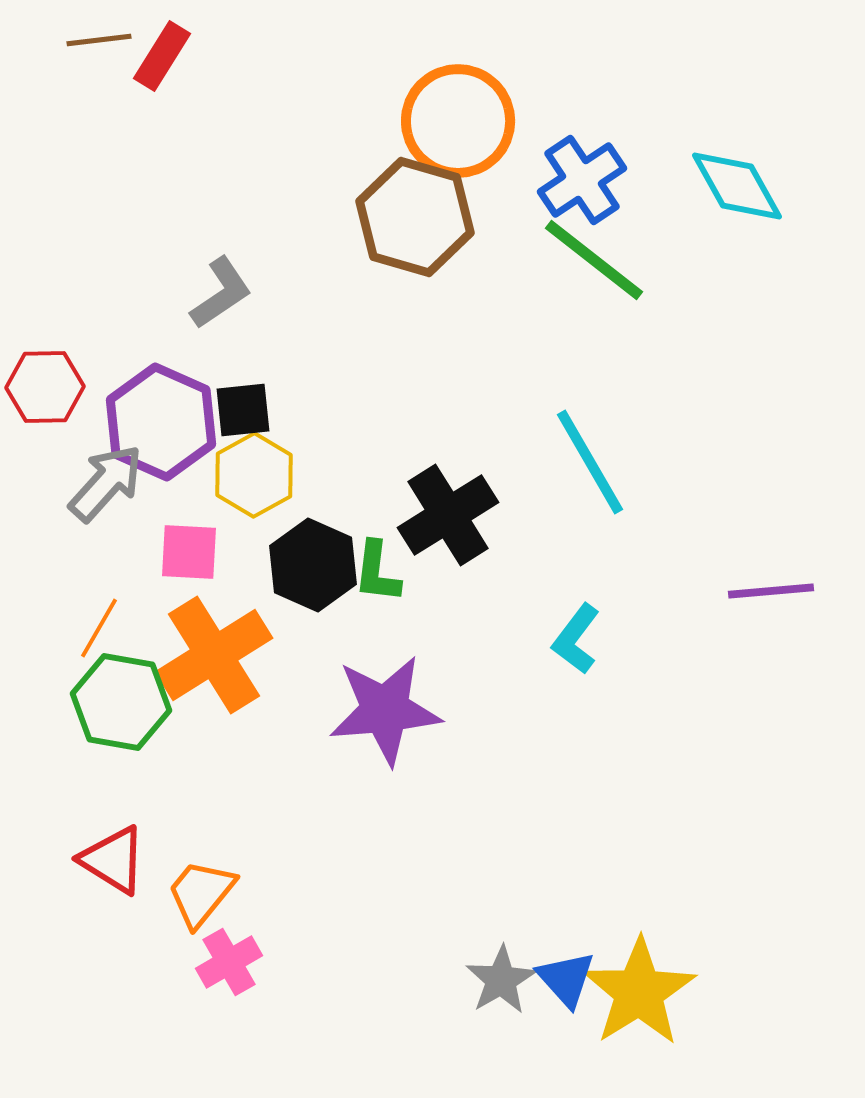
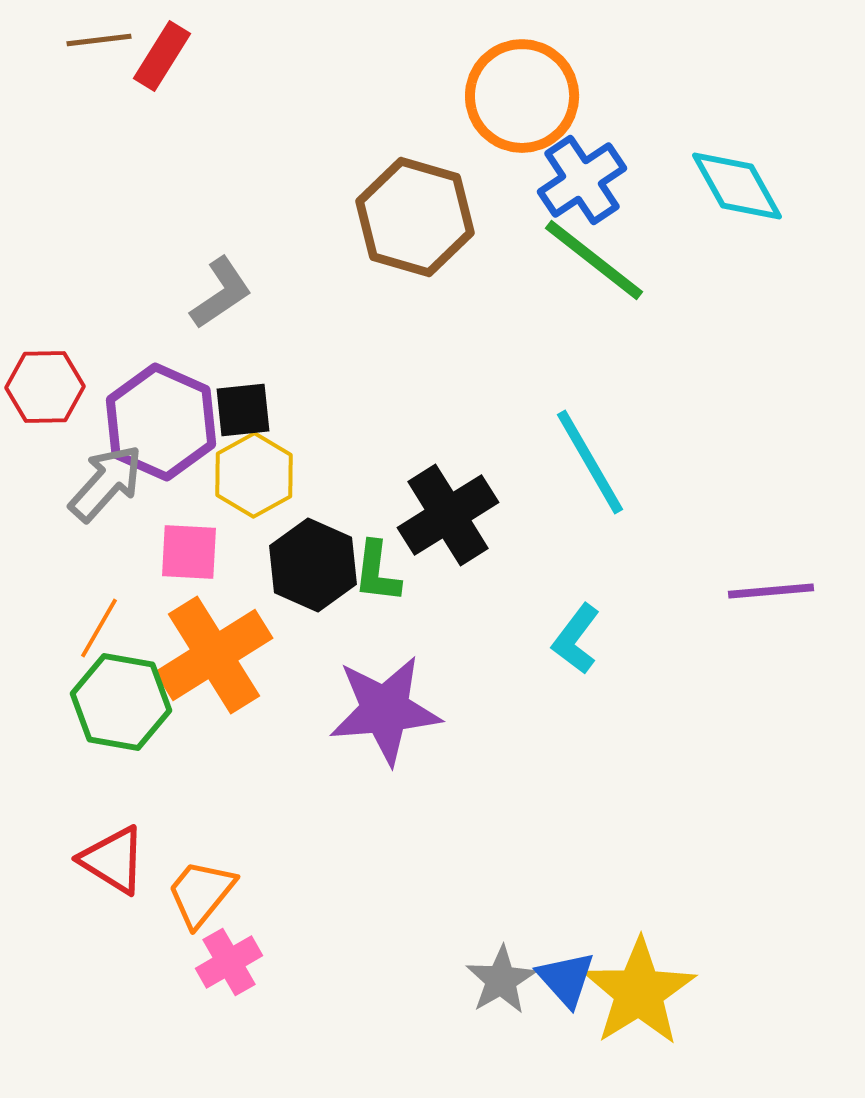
orange circle: moved 64 px right, 25 px up
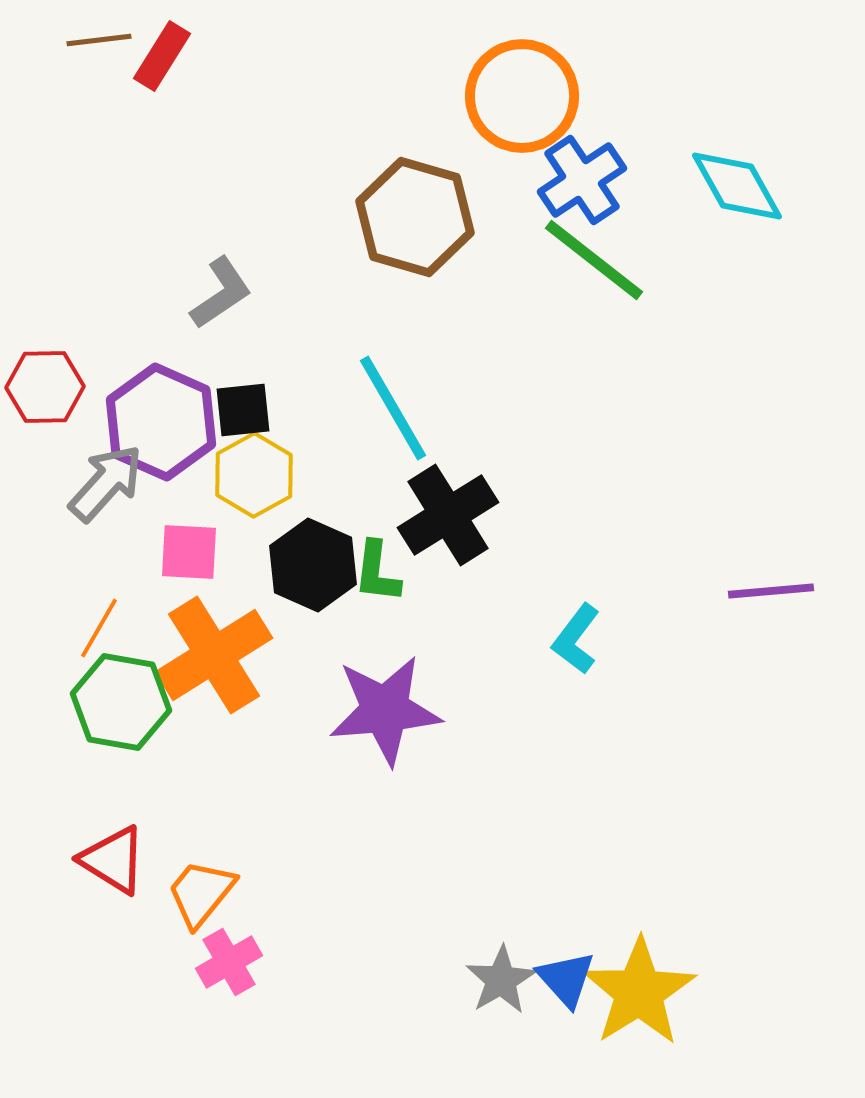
cyan line: moved 197 px left, 54 px up
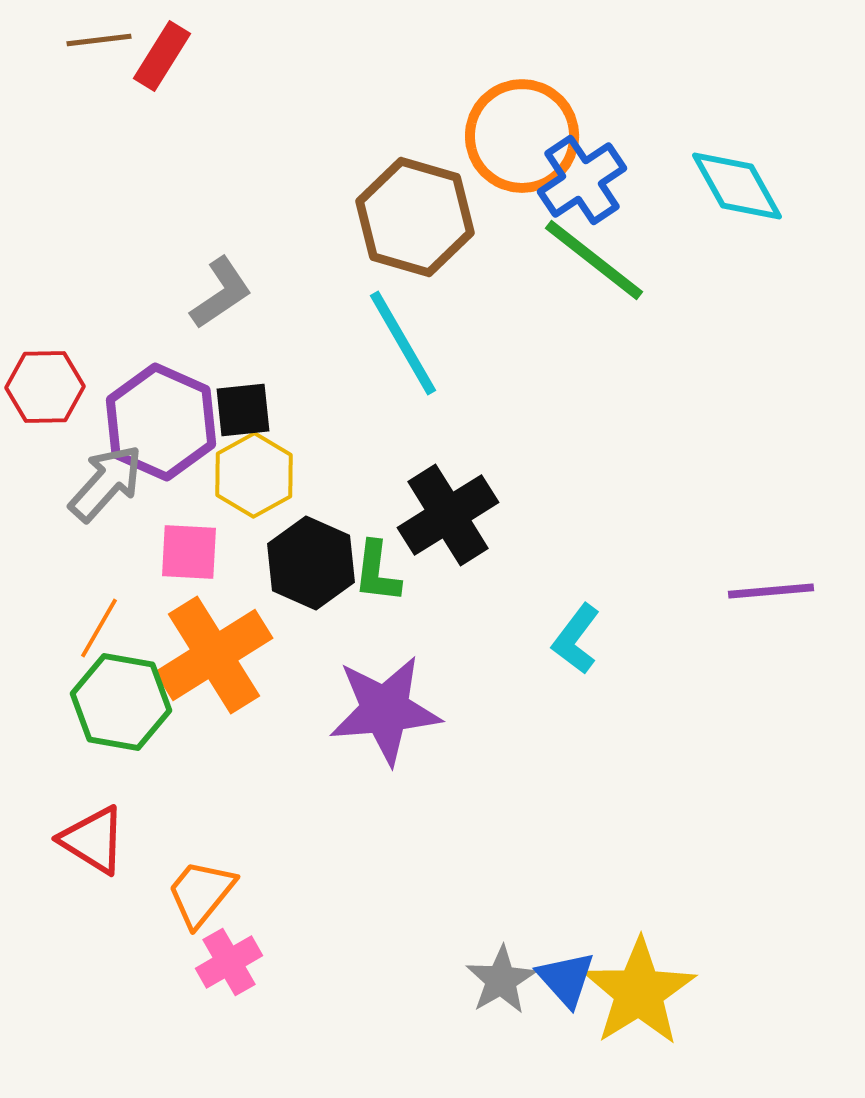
orange circle: moved 40 px down
cyan line: moved 10 px right, 65 px up
black hexagon: moved 2 px left, 2 px up
red triangle: moved 20 px left, 20 px up
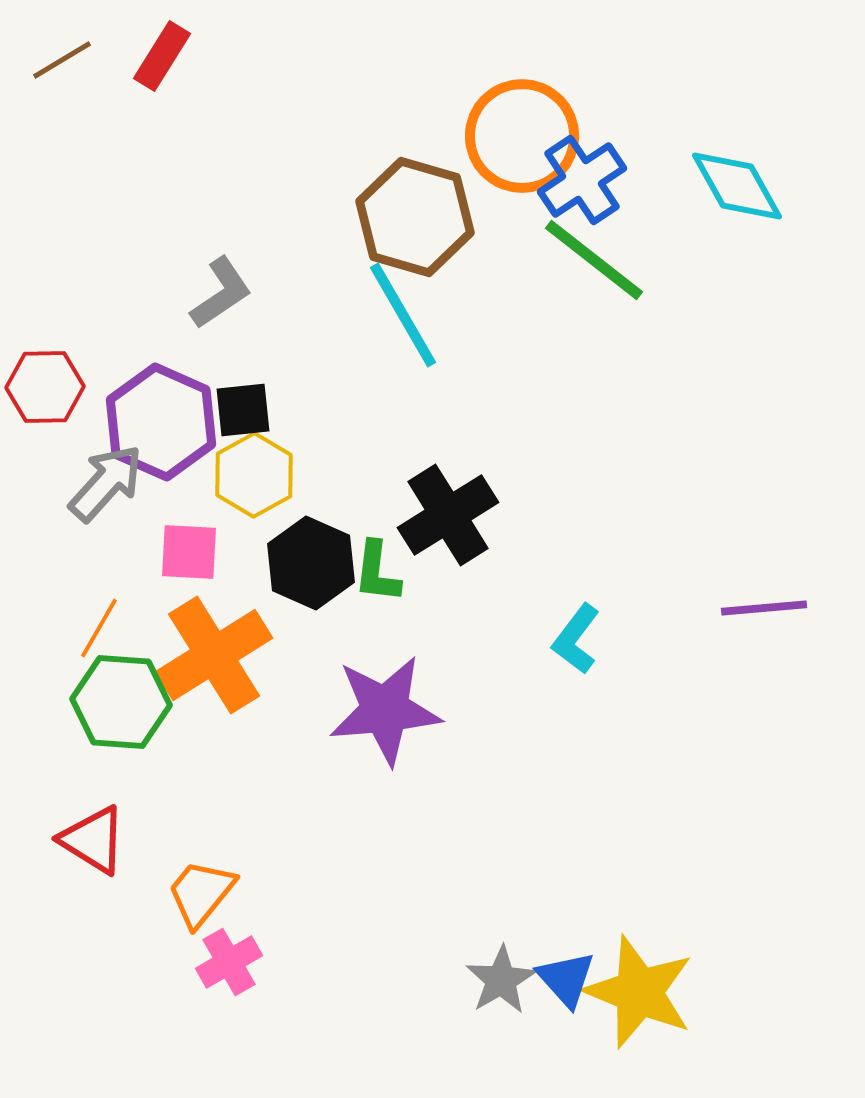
brown line: moved 37 px left, 20 px down; rotated 24 degrees counterclockwise
cyan line: moved 28 px up
purple line: moved 7 px left, 17 px down
green hexagon: rotated 6 degrees counterclockwise
yellow star: rotated 18 degrees counterclockwise
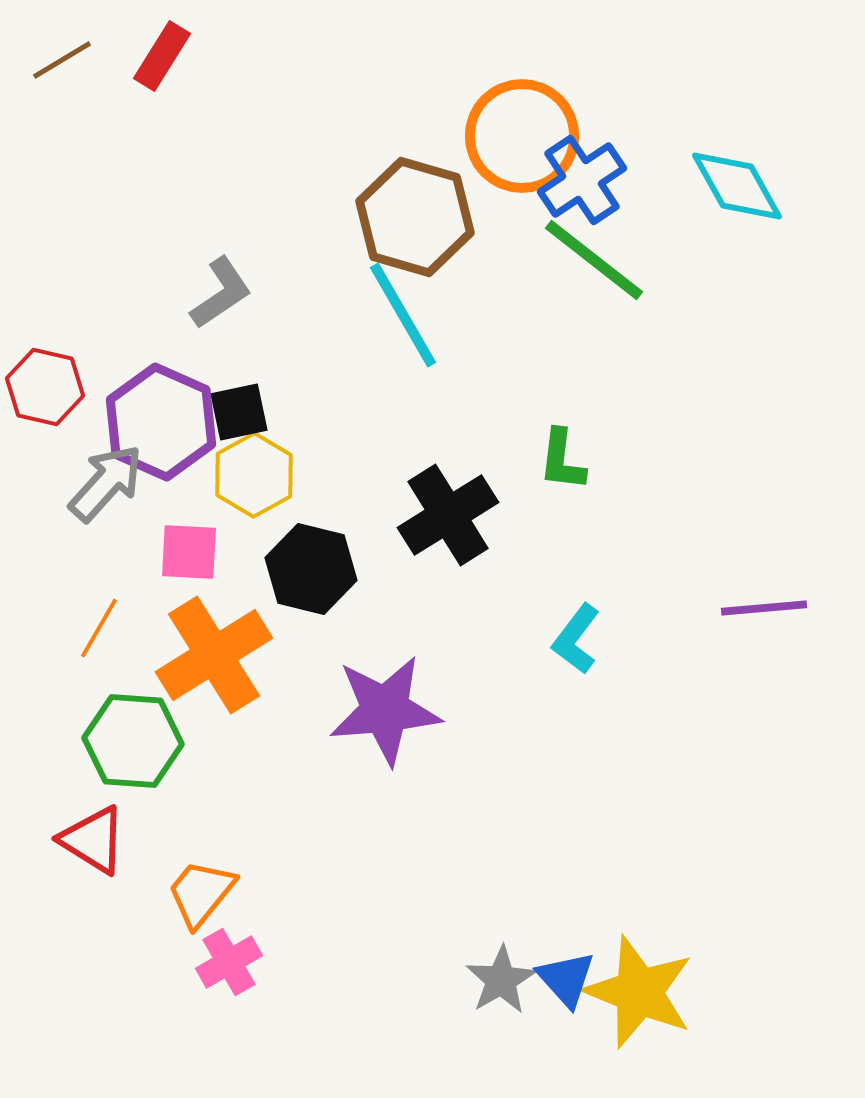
red hexagon: rotated 14 degrees clockwise
black square: moved 4 px left, 2 px down; rotated 6 degrees counterclockwise
black hexagon: moved 6 px down; rotated 10 degrees counterclockwise
green L-shape: moved 185 px right, 112 px up
green hexagon: moved 12 px right, 39 px down
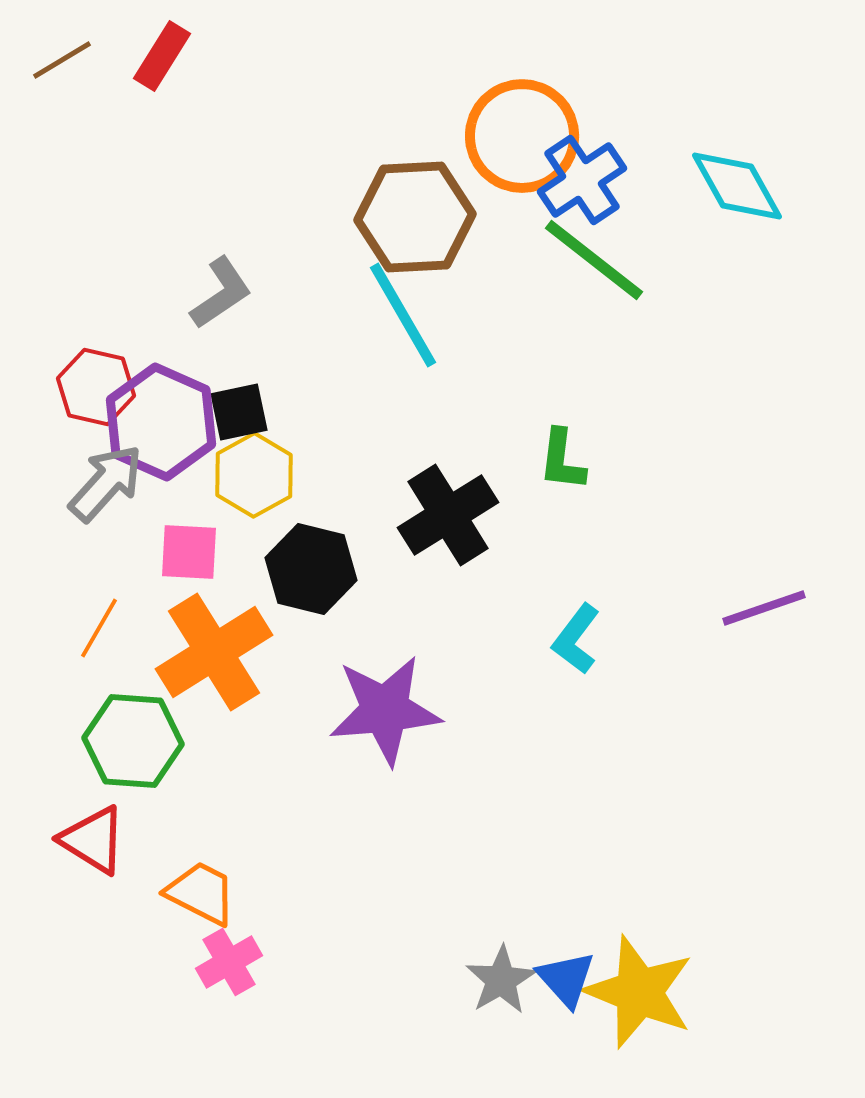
brown hexagon: rotated 19 degrees counterclockwise
red hexagon: moved 51 px right
purple line: rotated 14 degrees counterclockwise
orange cross: moved 3 px up
orange trapezoid: rotated 78 degrees clockwise
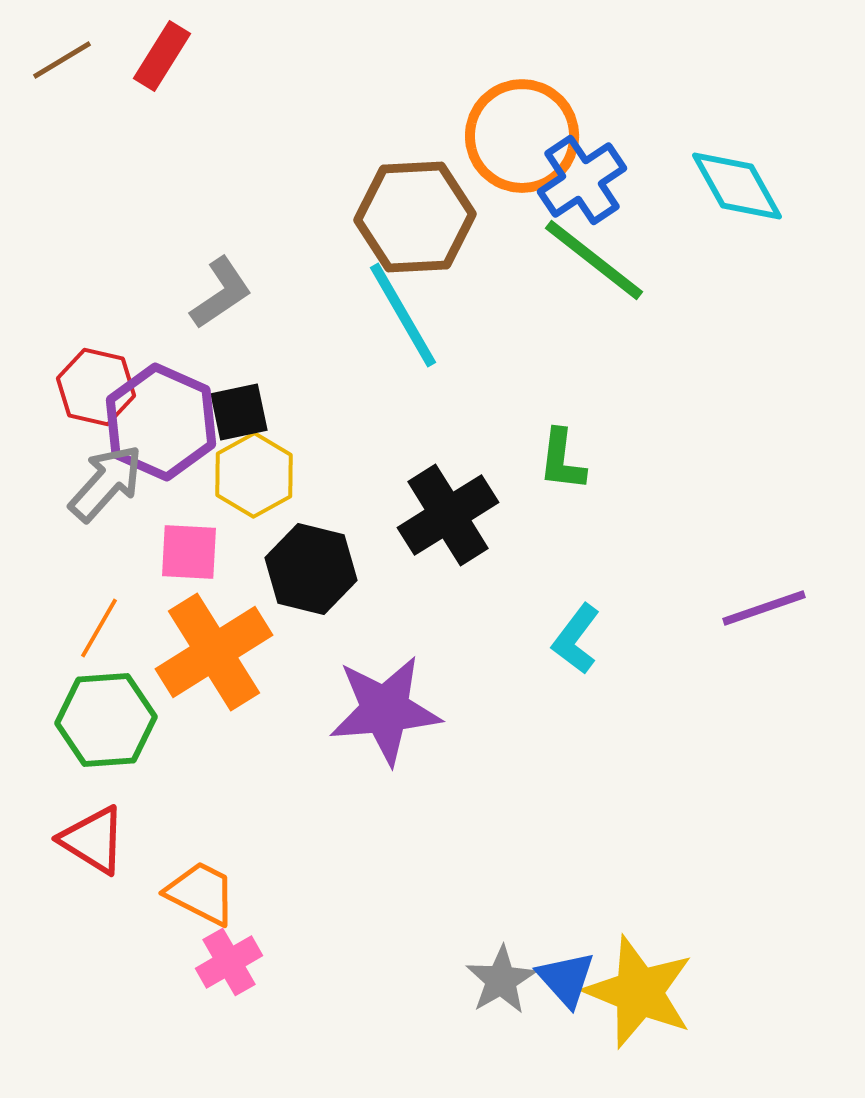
green hexagon: moved 27 px left, 21 px up; rotated 8 degrees counterclockwise
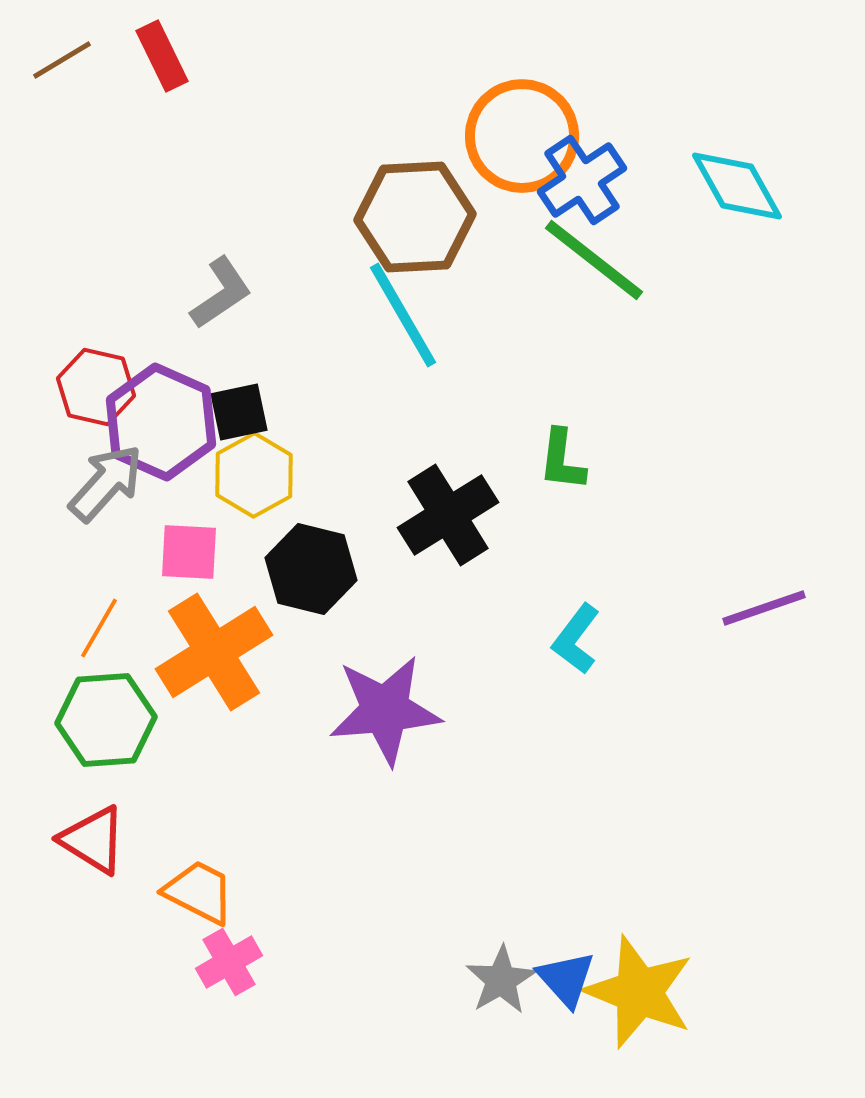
red rectangle: rotated 58 degrees counterclockwise
orange trapezoid: moved 2 px left, 1 px up
